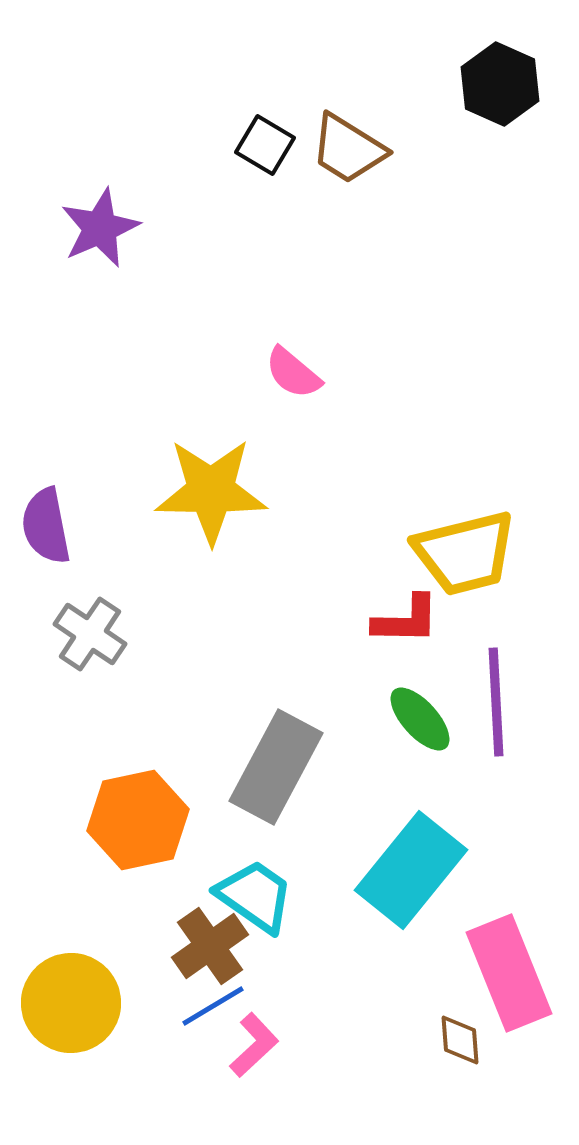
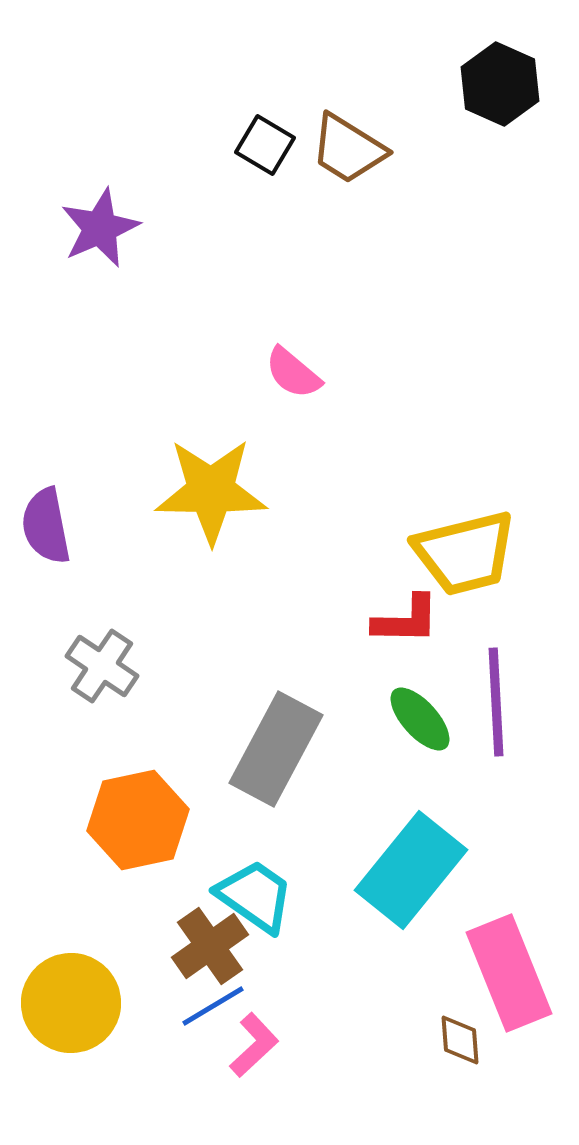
gray cross: moved 12 px right, 32 px down
gray rectangle: moved 18 px up
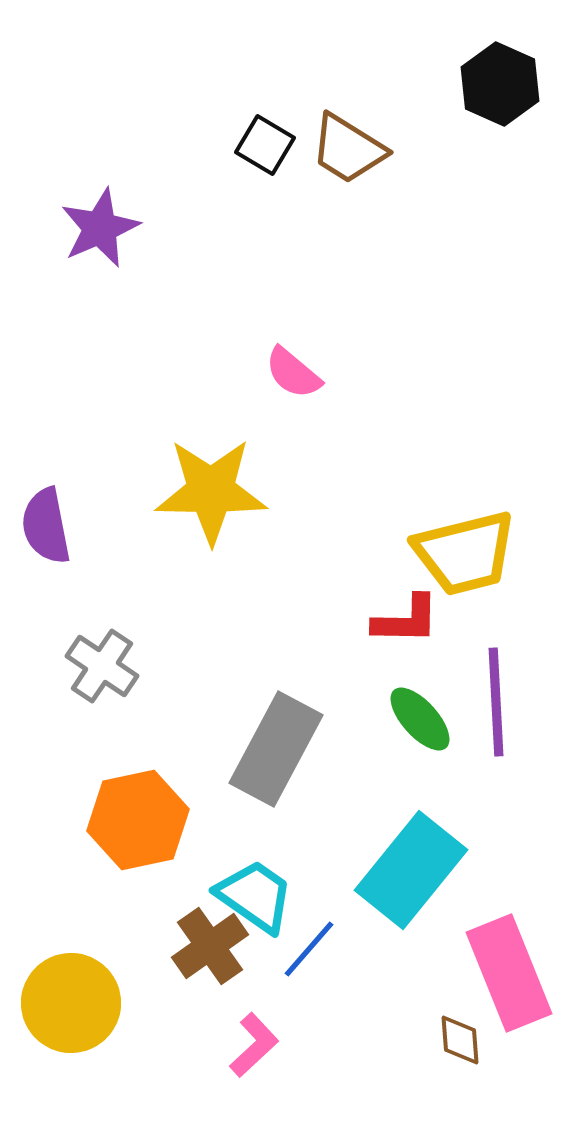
blue line: moved 96 px right, 57 px up; rotated 18 degrees counterclockwise
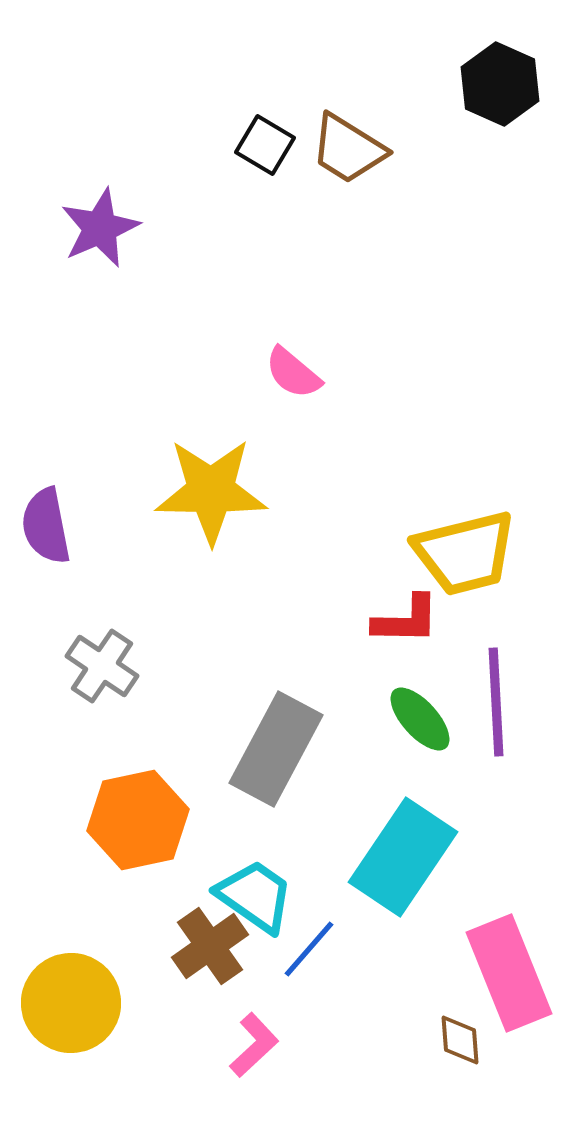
cyan rectangle: moved 8 px left, 13 px up; rotated 5 degrees counterclockwise
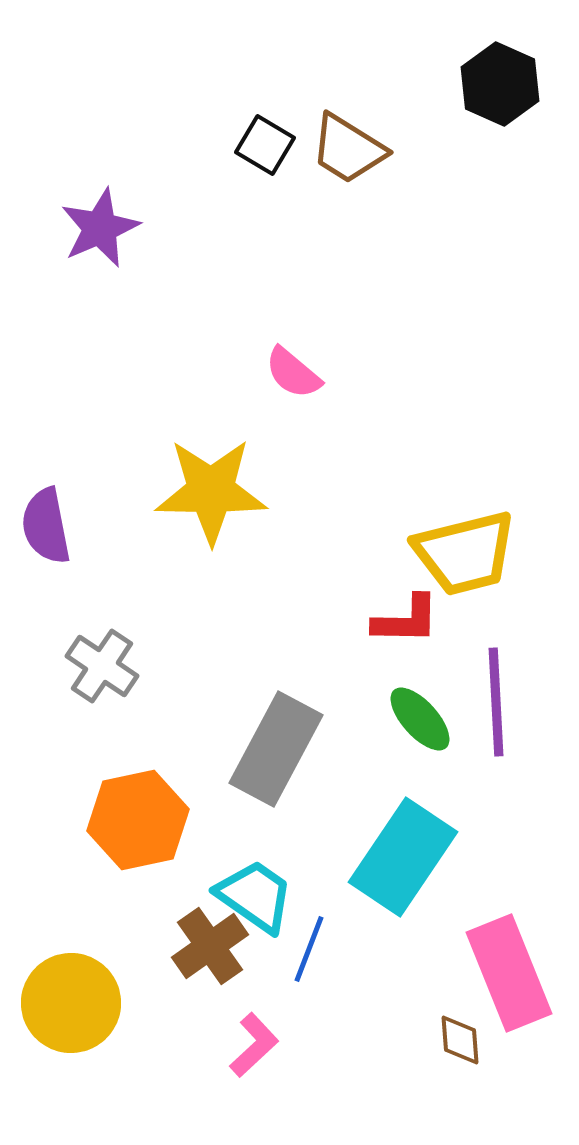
blue line: rotated 20 degrees counterclockwise
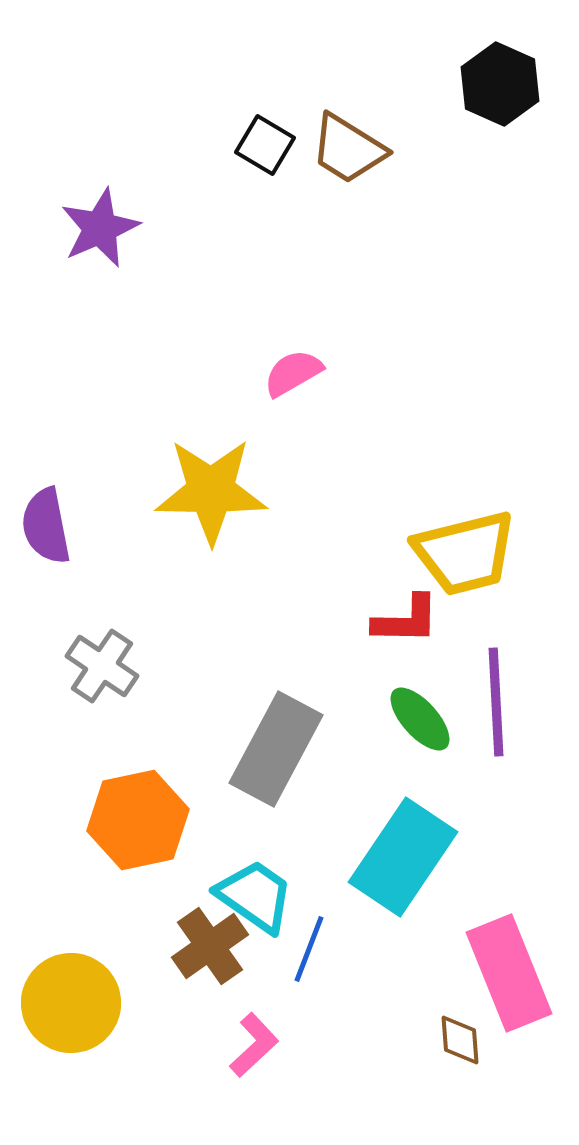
pink semicircle: rotated 110 degrees clockwise
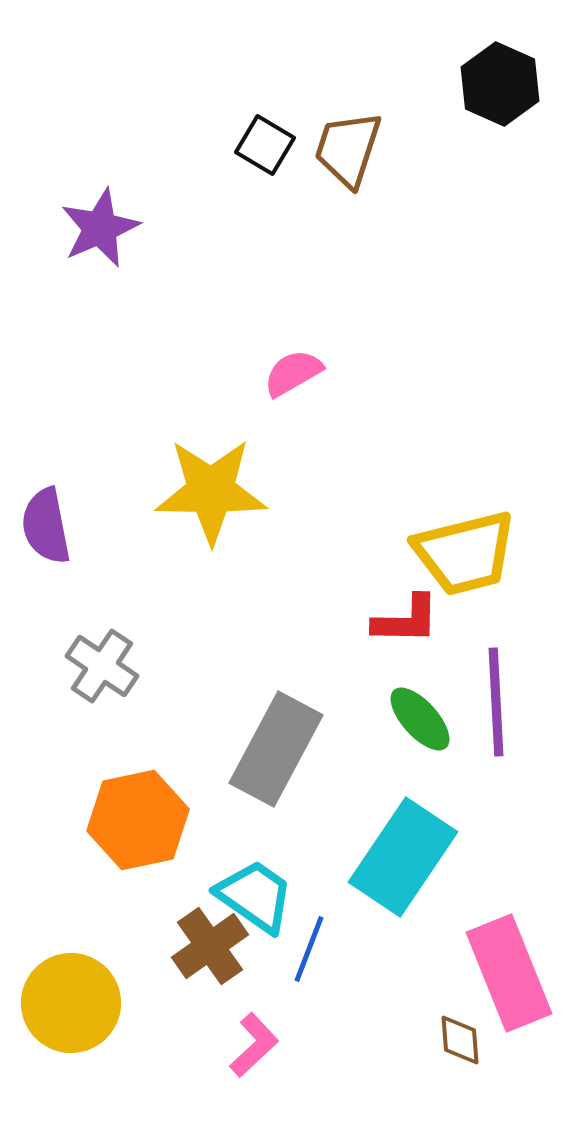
brown trapezoid: rotated 76 degrees clockwise
